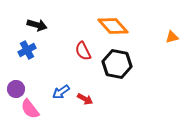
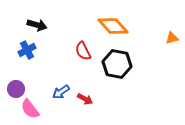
orange triangle: moved 1 px down
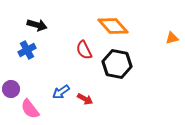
red semicircle: moved 1 px right, 1 px up
purple circle: moved 5 px left
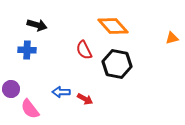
blue cross: rotated 30 degrees clockwise
blue arrow: rotated 36 degrees clockwise
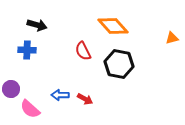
red semicircle: moved 1 px left, 1 px down
black hexagon: moved 2 px right
blue arrow: moved 1 px left, 3 px down
pink semicircle: rotated 10 degrees counterclockwise
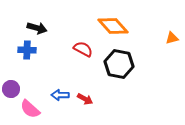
black arrow: moved 3 px down
red semicircle: moved 2 px up; rotated 144 degrees clockwise
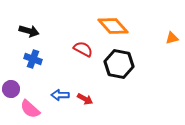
black arrow: moved 8 px left, 3 px down
blue cross: moved 6 px right, 9 px down; rotated 18 degrees clockwise
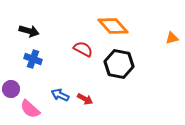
blue arrow: rotated 24 degrees clockwise
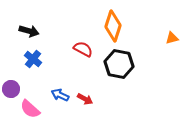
orange diamond: rotated 60 degrees clockwise
blue cross: rotated 18 degrees clockwise
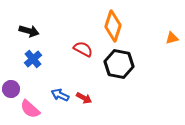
blue cross: rotated 12 degrees clockwise
red arrow: moved 1 px left, 1 px up
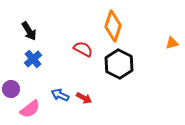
black arrow: rotated 42 degrees clockwise
orange triangle: moved 5 px down
black hexagon: rotated 16 degrees clockwise
pink semicircle: rotated 80 degrees counterclockwise
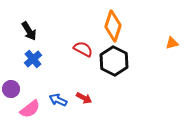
black hexagon: moved 5 px left, 3 px up
blue arrow: moved 2 px left, 5 px down
